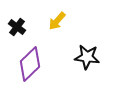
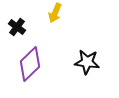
yellow arrow: moved 2 px left, 8 px up; rotated 18 degrees counterclockwise
black star: moved 5 px down
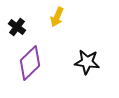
yellow arrow: moved 2 px right, 4 px down
purple diamond: moved 1 px up
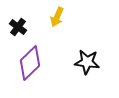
black cross: moved 1 px right
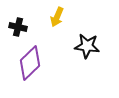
black cross: rotated 24 degrees counterclockwise
black star: moved 16 px up
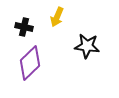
black cross: moved 6 px right
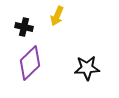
yellow arrow: moved 1 px up
black star: moved 22 px down; rotated 10 degrees counterclockwise
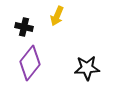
purple diamond: rotated 8 degrees counterclockwise
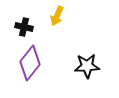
black star: moved 2 px up
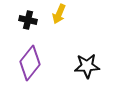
yellow arrow: moved 2 px right, 2 px up
black cross: moved 4 px right, 7 px up
